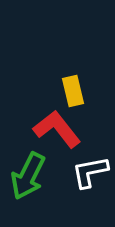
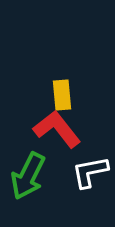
yellow rectangle: moved 11 px left, 4 px down; rotated 8 degrees clockwise
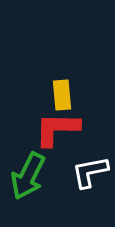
red L-shape: rotated 51 degrees counterclockwise
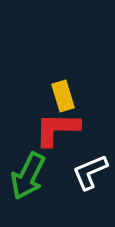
yellow rectangle: moved 1 px right, 1 px down; rotated 12 degrees counterclockwise
white L-shape: rotated 12 degrees counterclockwise
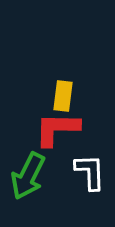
yellow rectangle: rotated 24 degrees clockwise
white L-shape: rotated 111 degrees clockwise
